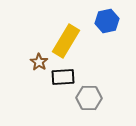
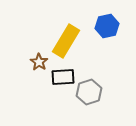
blue hexagon: moved 5 px down
gray hexagon: moved 6 px up; rotated 20 degrees counterclockwise
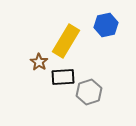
blue hexagon: moved 1 px left, 1 px up
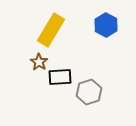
blue hexagon: rotated 20 degrees counterclockwise
yellow rectangle: moved 15 px left, 11 px up
black rectangle: moved 3 px left
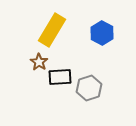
blue hexagon: moved 4 px left, 8 px down
yellow rectangle: moved 1 px right
gray hexagon: moved 4 px up
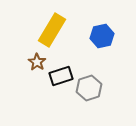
blue hexagon: moved 3 px down; rotated 20 degrees clockwise
brown star: moved 2 px left
black rectangle: moved 1 px right, 1 px up; rotated 15 degrees counterclockwise
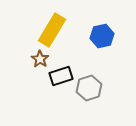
brown star: moved 3 px right, 3 px up
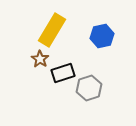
black rectangle: moved 2 px right, 3 px up
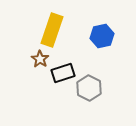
yellow rectangle: rotated 12 degrees counterclockwise
gray hexagon: rotated 15 degrees counterclockwise
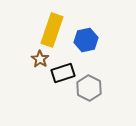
blue hexagon: moved 16 px left, 4 px down
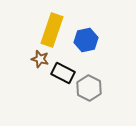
brown star: rotated 18 degrees counterclockwise
black rectangle: rotated 45 degrees clockwise
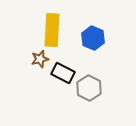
yellow rectangle: rotated 16 degrees counterclockwise
blue hexagon: moved 7 px right, 2 px up; rotated 25 degrees counterclockwise
brown star: rotated 30 degrees counterclockwise
